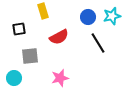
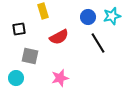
gray square: rotated 18 degrees clockwise
cyan circle: moved 2 px right
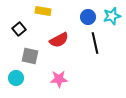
yellow rectangle: rotated 63 degrees counterclockwise
black square: rotated 32 degrees counterclockwise
red semicircle: moved 3 px down
black line: moved 3 px left; rotated 20 degrees clockwise
pink star: moved 1 px left, 1 px down; rotated 12 degrees clockwise
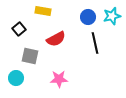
red semicircle: moved 3 px left, 1 px up
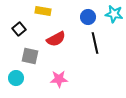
cyan star: moved 2 px right, 2 px up; rotated 24 degrees clockwise
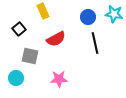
yellow rectangle: rotated 56 degrees clockwise
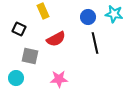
black square: rotated 24 degrees counterclockwise
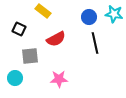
yellow rectangle: rotated 28 degrees counterclockwise
blue circle: moved 1 px right
gray square: rotated 18 degrees counterclockwise
cyan circle: moved 1 px left
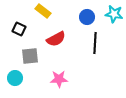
blue circle: moved 2 px left
black line: rotated 15 degrees clockwise
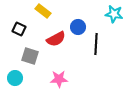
blue circle: moved 9 px left, 10 px down
black line: moved 1 px right, 1 px down
gray square: rotated 24 degrees clockwise
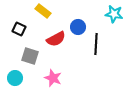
pink star: moved 6 px left, 1 px up; rotated 24 degrees clockwise
